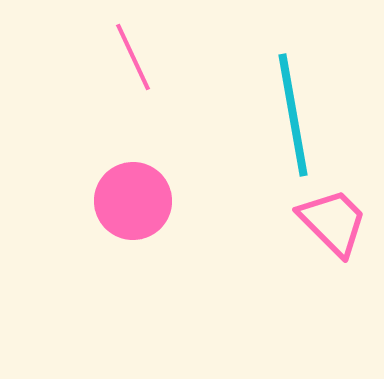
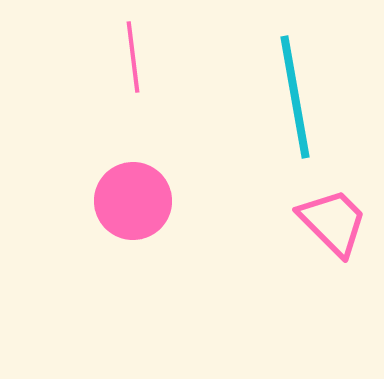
pink line: rotated 18 degrees clockwise
cyan line: moved 2 px right, 18 px up
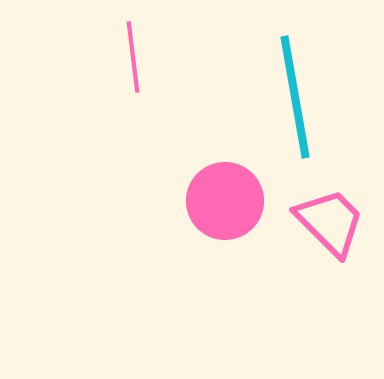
pink circle: moved 92 px right
pink trapezoid: moved 3 px left
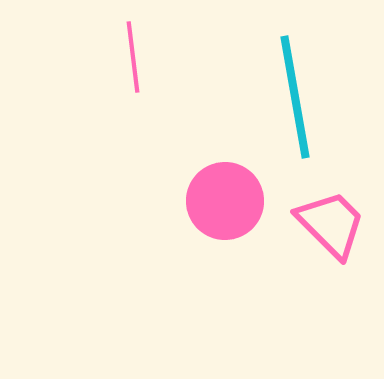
pink trapezoid: moved 1 px right, 2 px down
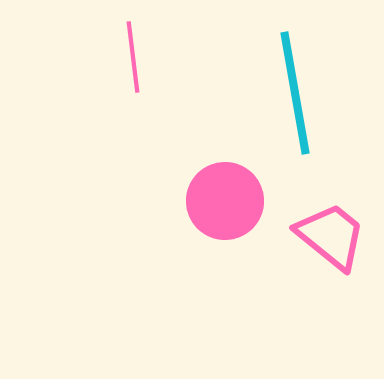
cyan line: moved 4 px up
pink trapezoid: moved 12 px down; rotated 6 degrees counterclockwise
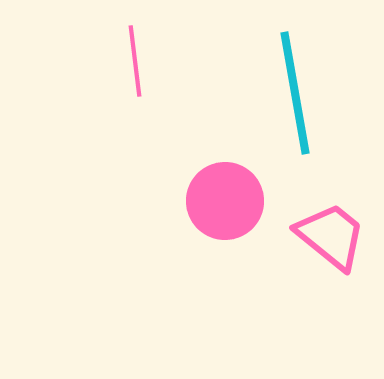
pink line: moved 2 px right, 4 px down
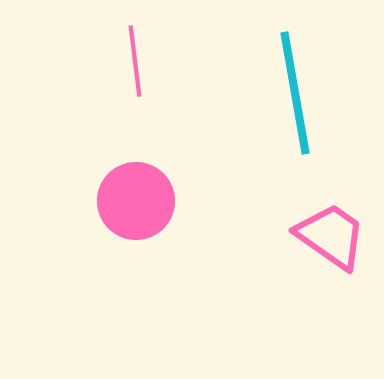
pink circle: moved 89 px left
pink trapezoid: rotated 4 degrees counterclockwise
